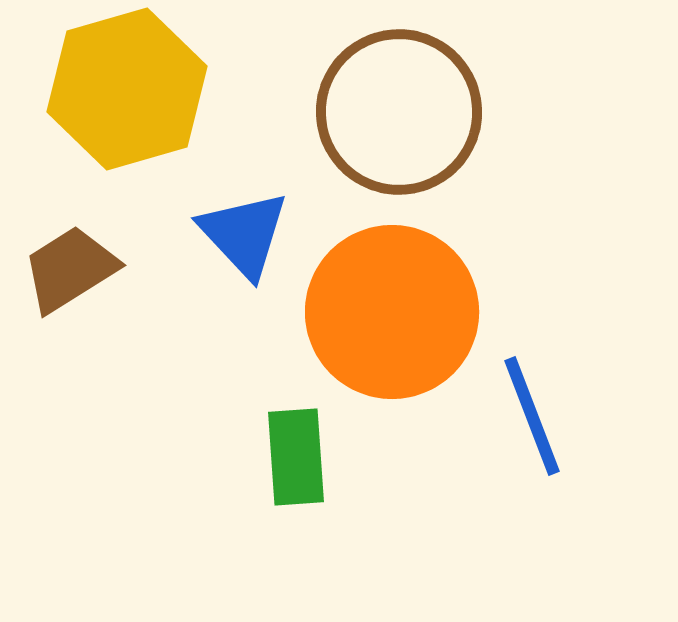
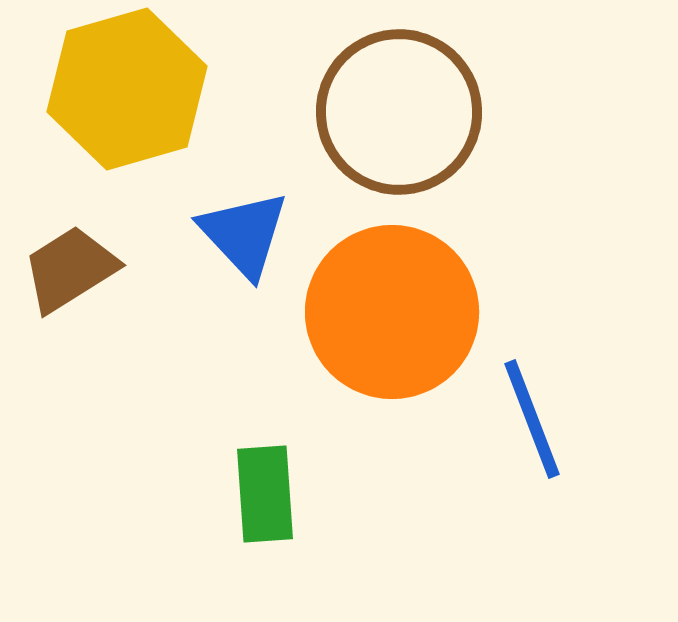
blue line: moved 3 px down
green rectangle: moved 31 px left, 37 px down
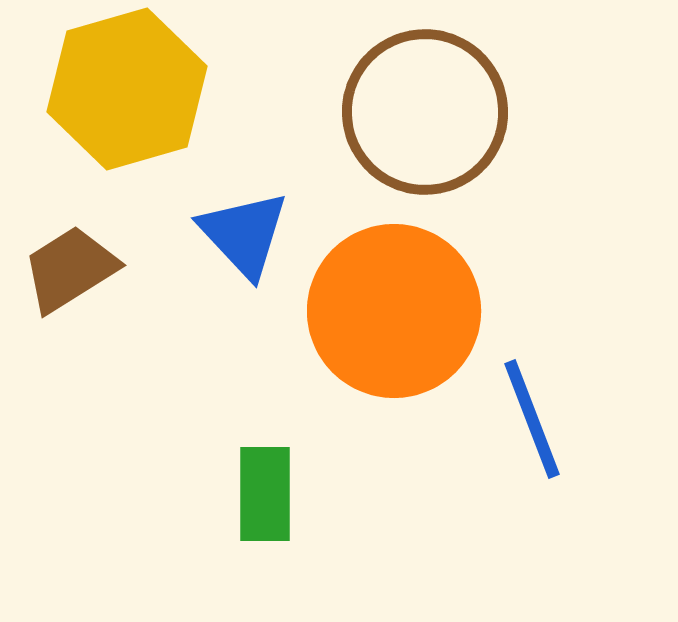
brown circle: moved 26 px right
orange circle: moved 2 px right, 1 px up
green rectangle: rotated 4 degrees clockwise
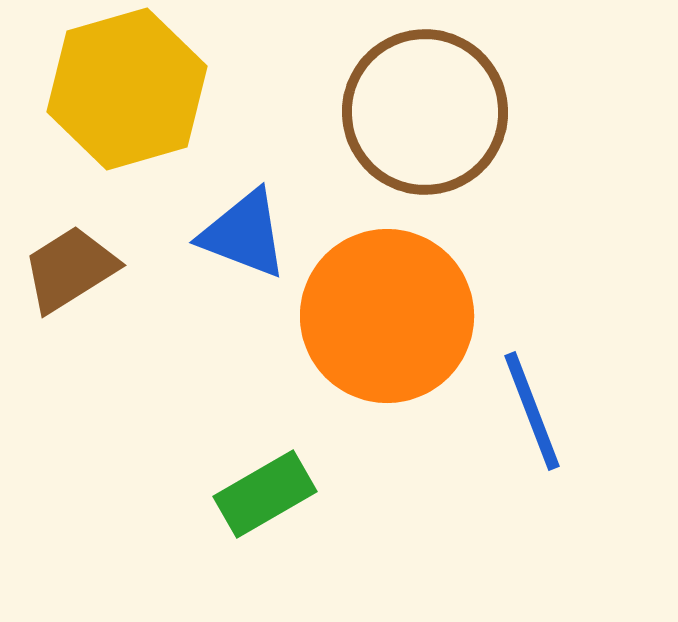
blue triangle: rotated 26 degrees counterclockwise
orange circle: moved 7 px left, 5 px down
blue line: moved 8 px up
green rectangle: rotated 60 degrees clockwise
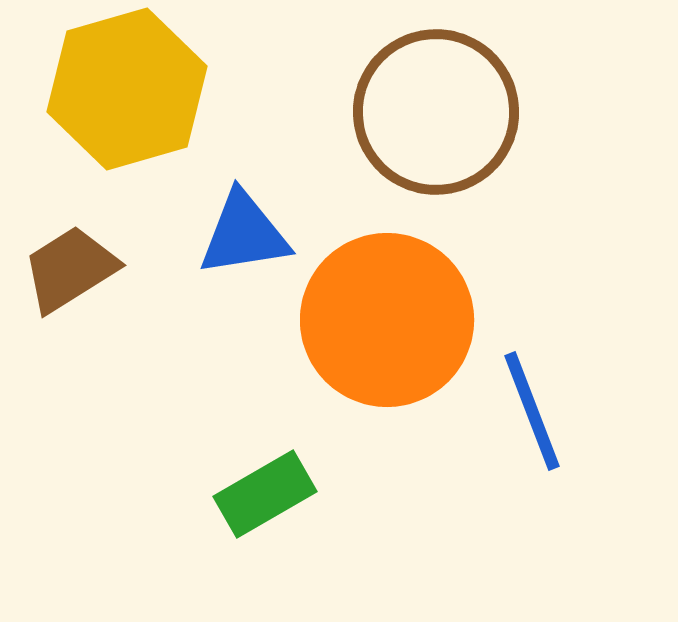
brown circle: moved 11 px right
blue triangle: rotated 30 degrees counterclockwise
orange circle: moved 4 px down
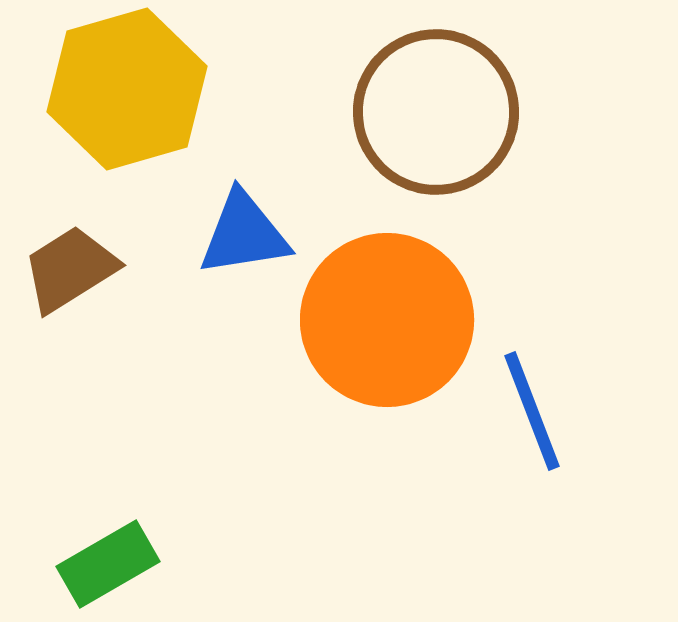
green rectangle: moved 157 px left, 70 px down
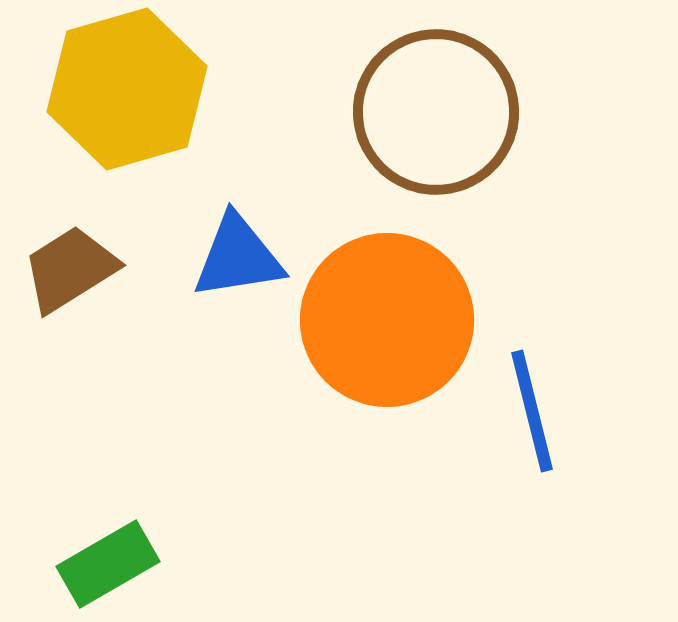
blue triangle: moved 6 px left, 23 px down
blue line: rotated 7 degrees clockwise
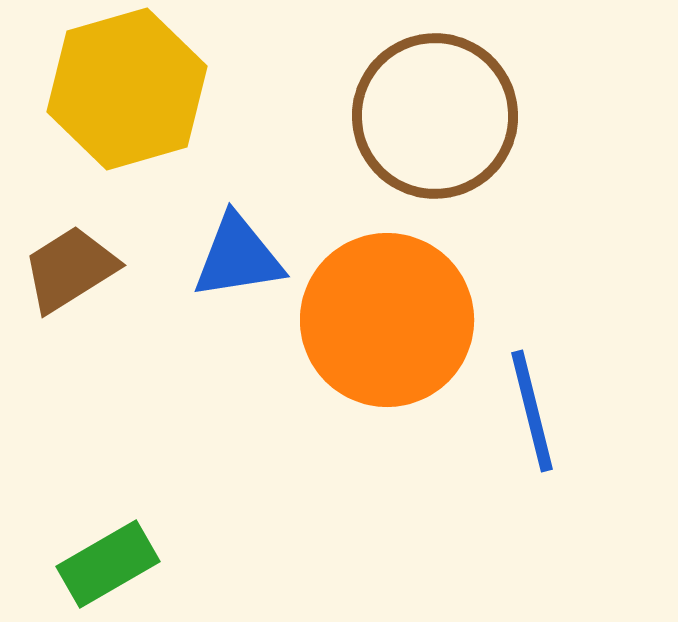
brown circle: moved 1 px left, 4 px down
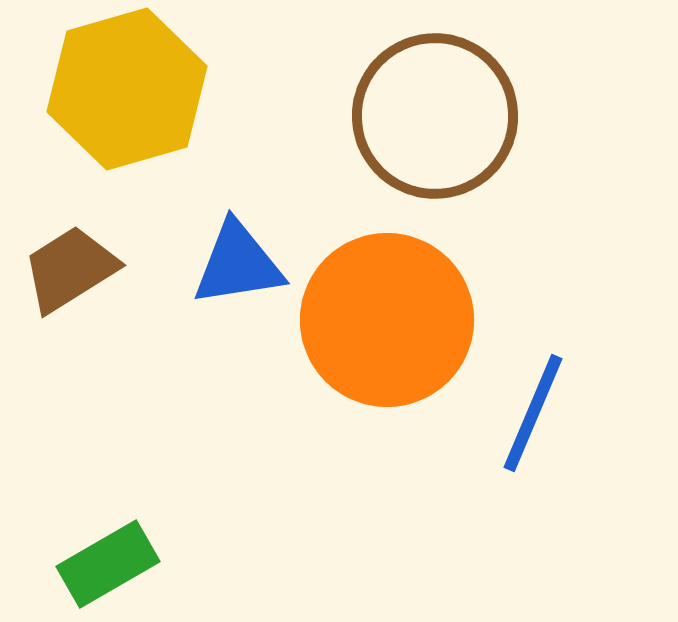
blue triangle: moved 7 px down
blue line: moved 1 px right, 2 px down; rotated 37 degrees clockwise
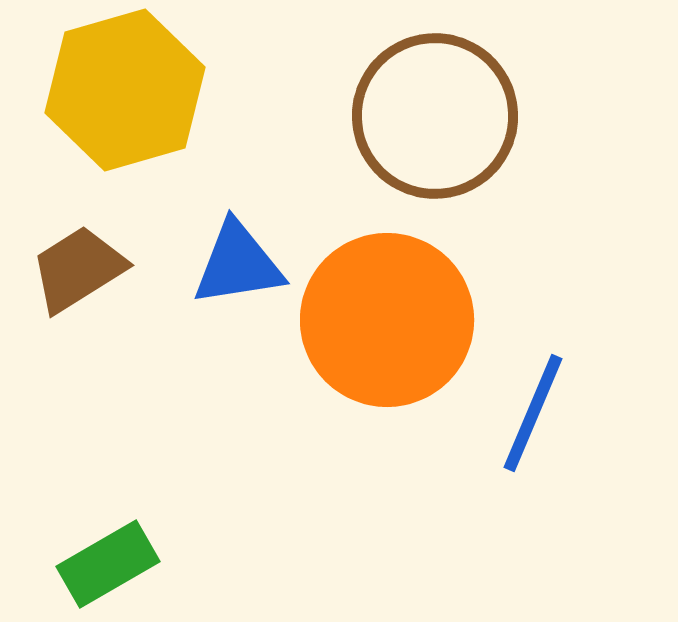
yellow hexagon: moved 2 px left, 1 px down
brown trapezoid: moved 8 px right
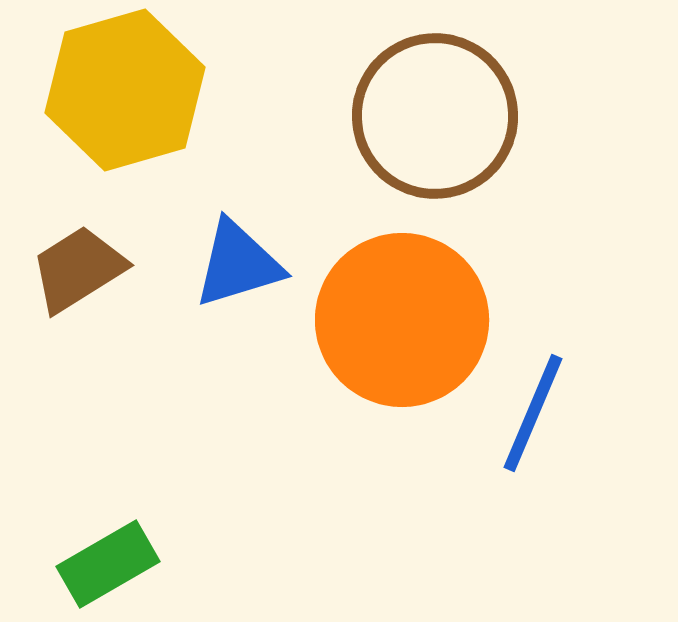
blue triangle: rotated 8 degrees counterclockwise
orange circle: moved 15 px right
